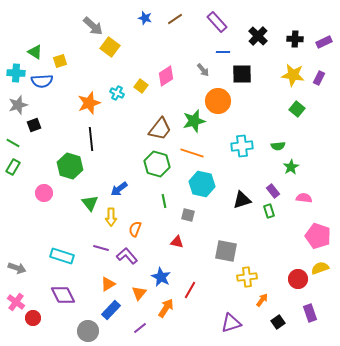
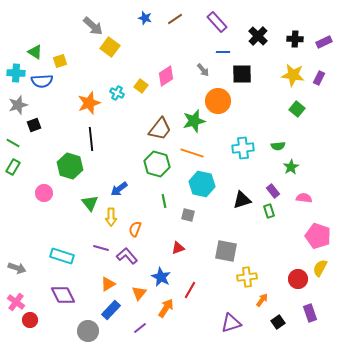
cyan cross at (242, 146): moved 1 px right, 2 px down
red triangle at (177, 242): moved 1 px right, 6 px down; rotated 32 degrees counterclockwise
yellow semicircle at (320, 268): rotated 42 degrees counterclockwise
red circle at (33, 318): moved 3 px left, 2 px down
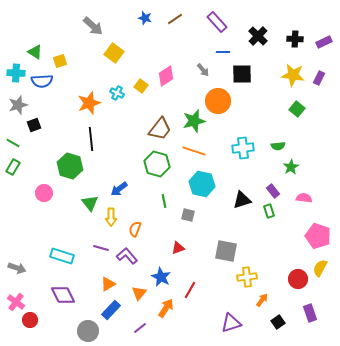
yellow square at (110, 47): moved 4 px right, 6 px down
orange line at (192, 153): moved 2 px right, 2 px up
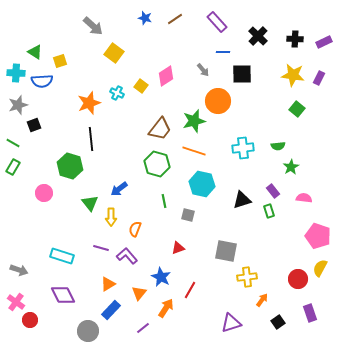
gray arrow at (17, 268): moved 2 px right, 2 px down
purple line at (140, 328): moved 3 px right
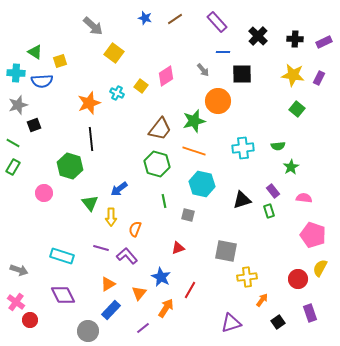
pink pentagon at (318, 236): moved 5 px left, 1 px up
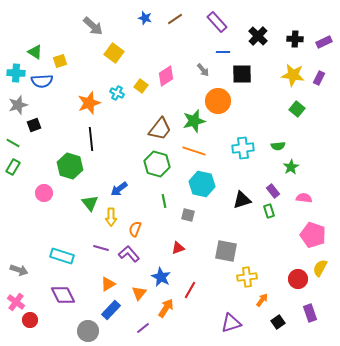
purple L-shape at (127, 256): moved 2 px right, 2 px up
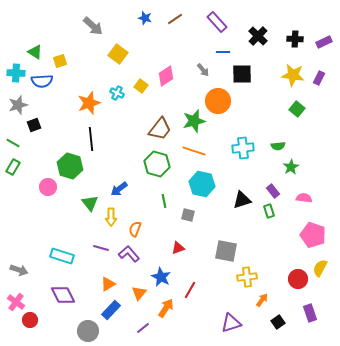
yellow square at (114, 53): moved 4 px right, 1 px down
pink circle at (44, 193): moved 4 px right, 6 px up
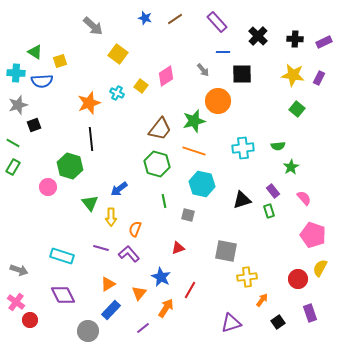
pink semicircle at (304, 198): rotated 42 degrees clockwise
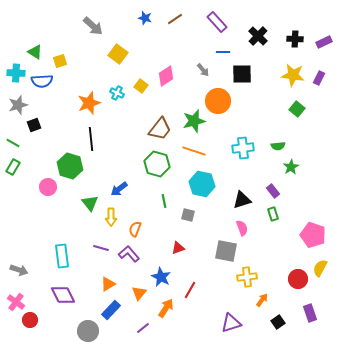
pink semicircle at (304, 198): moved 62 px left, 30 px down; rotated 21 degrees clockwise
green rectangle at (269, 211): moved 4 px right, 3 px down
cyan rectangle at (62, 256): rotated 65 degrees clockwise
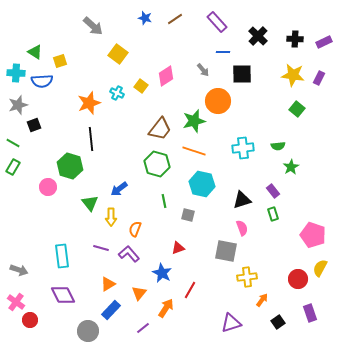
blue star at (161, 277): moved 1 px right, 4 px up
